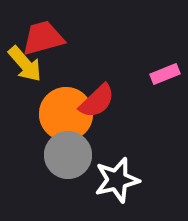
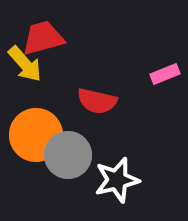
red semicircle: rotated 57 degrees clockwise
orange circle: moved 30 px left, 21 px down
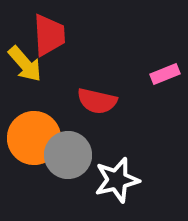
red trapezoid: moved 6 px right, 3 px up; rotated 102 degrees clockwise
orange circle: moved 2 px left, 3 px down
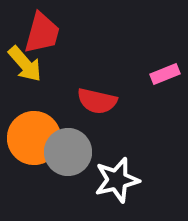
red trapezoid: moved 7 px left, 2 px up; rotated 18 degrees clockwise
gray circle: moved 3 px up
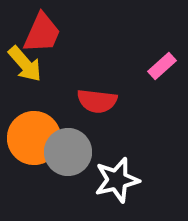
red trapezoid: rotated 9 degrees clockwise
pink rectangle: moved 3 px left, 8 px up; rotated 20 degrees counterclockwise
red semicircle: rotated 6 degrees counterclockwise
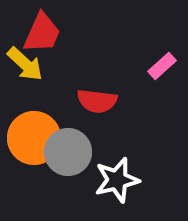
yellow arrow: rotated 6 degrees counterclockwise
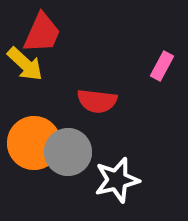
pink rectangle: rotated 20 degrees counterclockwise
orange circle: moved 5 px down
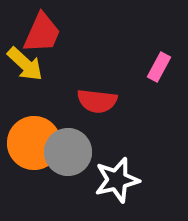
pink rectangle: moved 3 px left, 1 px down
